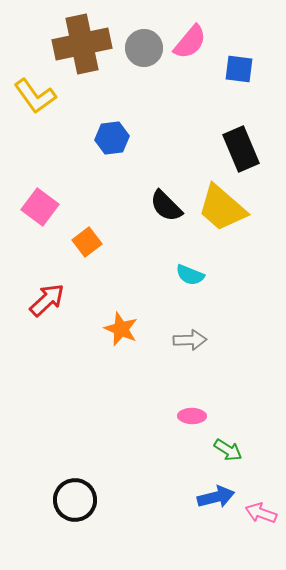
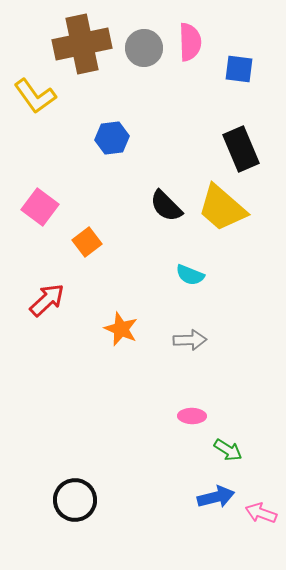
pink semicircle: rotated 42 degrees counterclockwise
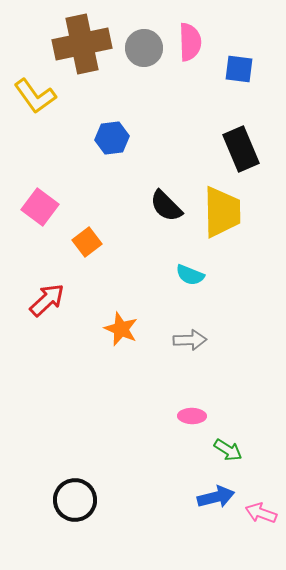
yellow trapezoid: moved 4 px down; rotated 132 degrees counterclockwise
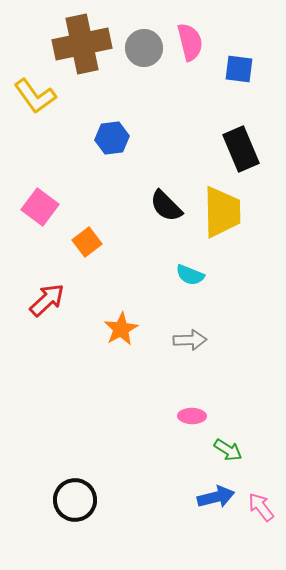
pink semicircle: rotated 12 degrees counterclockwise
orange star: rotated 20 degrees clockwise
pink arrow: moved 6 px up; rotated 32 degrees clockwise
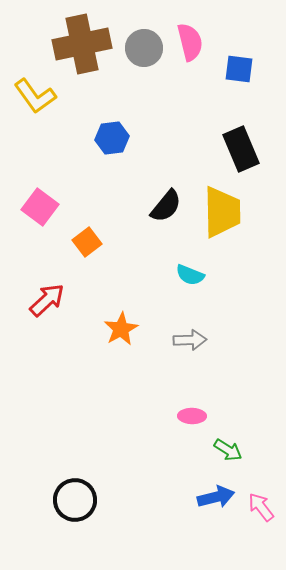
black semicircle: rotated 96 degrees counterclockwise
